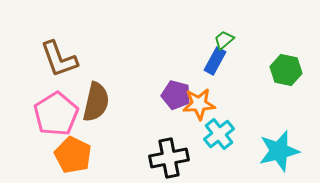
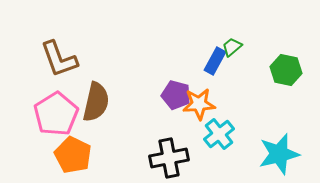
green trapezoid: moved 8 px right, 7 px down
cyan star: moved 3 px down
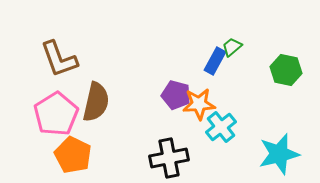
cyan cross: moved 2 px right, 7 px up
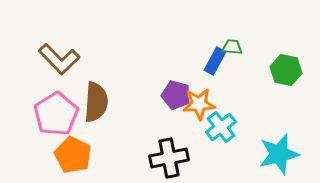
green trapezoid: rotated 45 degrees clockwise
brown L-shape: rotated 24 degrees counterclockwise
brown semicircle: rotated 9 degrees counterclockwise
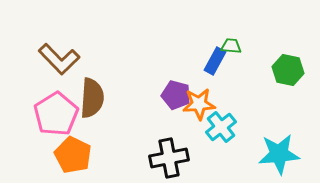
green trapezoid: moved 1 px left, 1 px up
green hexagon: moved 2 px right
brown semicircle: moved 4 px left, 4 px up
cyan star: rotated 9 degrees clockwise
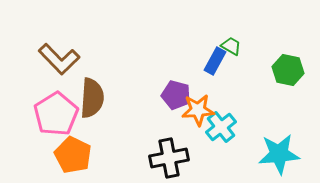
green trapezoid: rotated 25 degrees clockwise
orange star: moved 1 px left, 6 px down
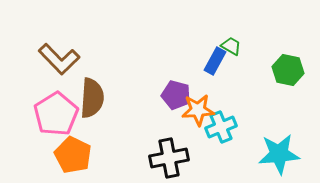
cyan cross: rotated 16 degrees clockwise
